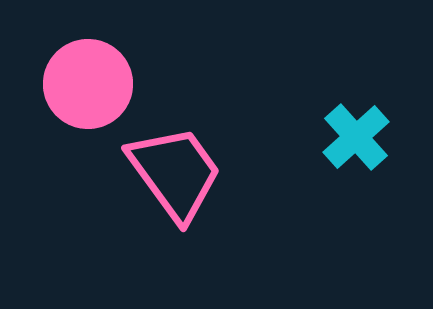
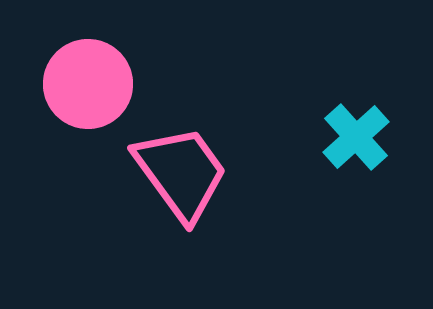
pink trapezoid: moved 6 px right
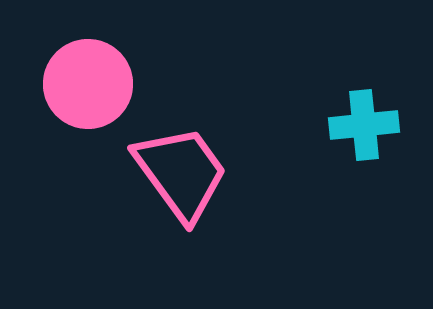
cyan cross: moved 8 px right, 12 px up; rotated 36 degrees clockwise
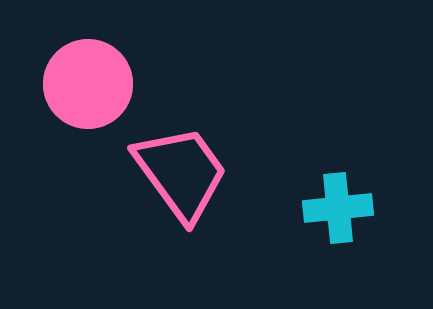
cyan cross: moved 26 px left, 83 px down
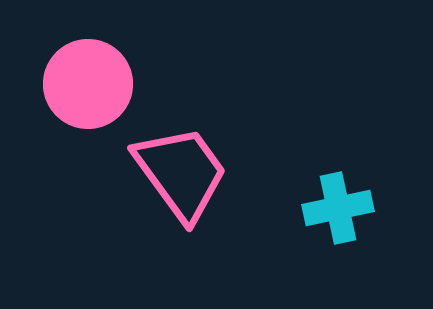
cyan cross: rotated 6 degrees counterclockwise
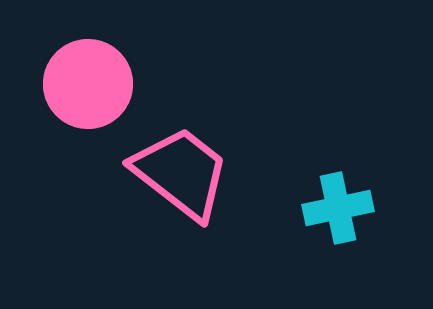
pink trapezoid: rotated 16 degrees counterclockwise
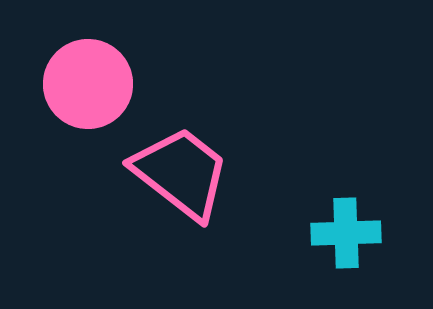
cyan cross: moved 8 px right, 25 px down; rotated 10 degrees clockwise
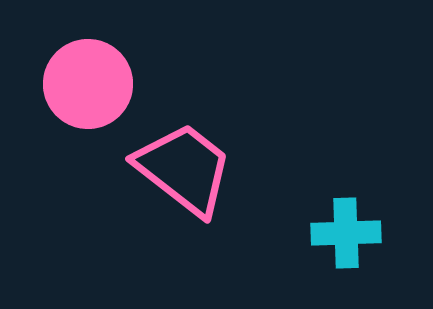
pink trapezoid: moved 3 px right, 4 px up
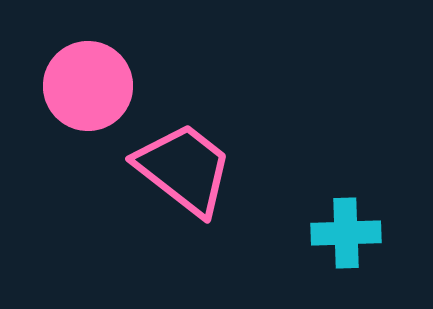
pink circle: moved 2 px down
